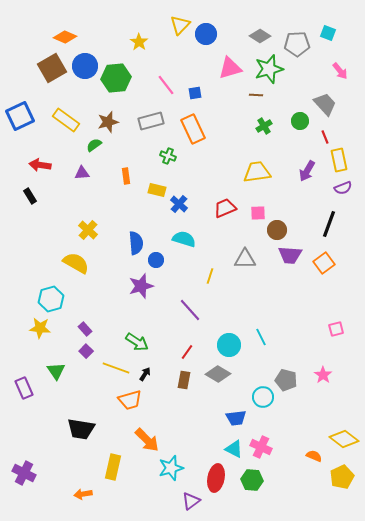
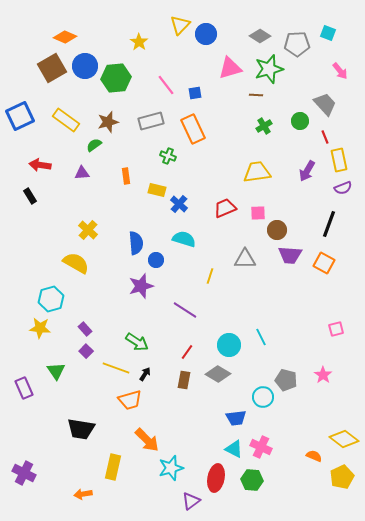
orange square at (324, 263): rotated 25 degrees counterclockwise
purple line at (190, 310): moved 5 px left; rotated 15 degrees counterclockwise
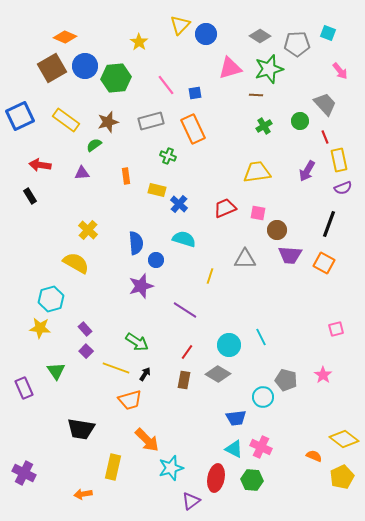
pink square at (258, 213): rotated 14 degrees clockwise
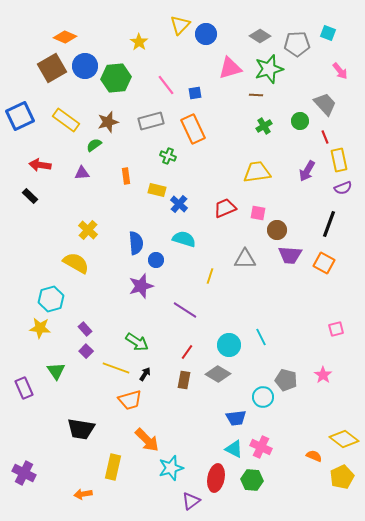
black rectangle at (30, 196): rotated 14 degrees counterclockwise
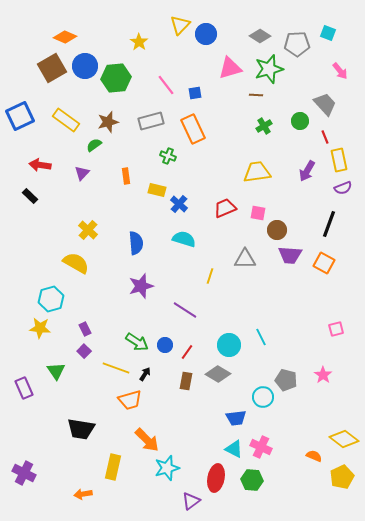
purple triangle at (82, 173): rotated 42 degrees counterclockwise
blue circle at (156, 260): moved 9 px right, 85 px down
purple rectangle at (85, 329): rotated 16 degrees clockwise
purple square at (86, 351): moved 2 px left
brown rectangle at (184, 380): moved 2 px right, 1 px down
cyan star at (171, 468): moved 4 px left
